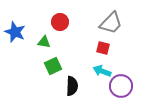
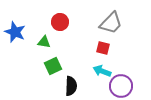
black semicircle: moved 1 px left
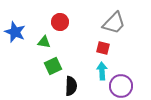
gray trapezoid: moved 3 px right
cyan arrow: rotated 66 degrees clockwise
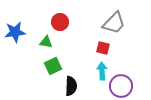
blue star: rotated 30 degrees counterclockwise
green triangle: moved 2 px right
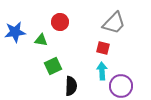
green triangle: moved 5 px left, 2 px up
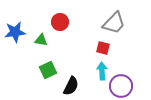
green square: moved 5 px left, 4 px down
black semicircle: rotated 24 degrees clockwise
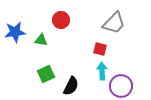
red circle: moved 1 px right, 2 px up
red square: moved 3 px left, 1 px down
green square: moved 2 px left, 4 px down
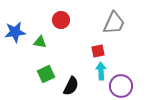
gray trapezoid: rotated 20 degrees counterclockwise
green triangle: moved 1 px left, 2 px down
red square: moved 2 px left, 2 px down; rotated 24 degrees counterclockwise
cyan arrow: moved 1 px left
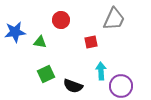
gray trapezoid: moved 4 px up
red square: moved 7 px left, 9 px up
black semicircle: moved 2 px right; rotated 84 degrees clockwise
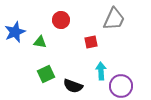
blue star: rotated 15 degrees counterclockwise
